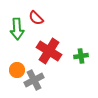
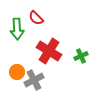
green cross: rotated 16 degrees counterclockwise
orange circle: moved 2 px down
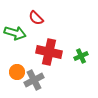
green arrow: moved 2 px left, 4 px down; rotated 70 degrees counterclockwise
red cross: moved 1 px down; rotated 20 degrees counterclockwise
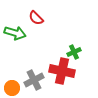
red cross: moved 13 px right, 19 px down
green cross: moved 7 px left, 4 px up
orange circle: moved 5 px left, 16 px down
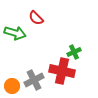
orange circle: moved 2 px up
